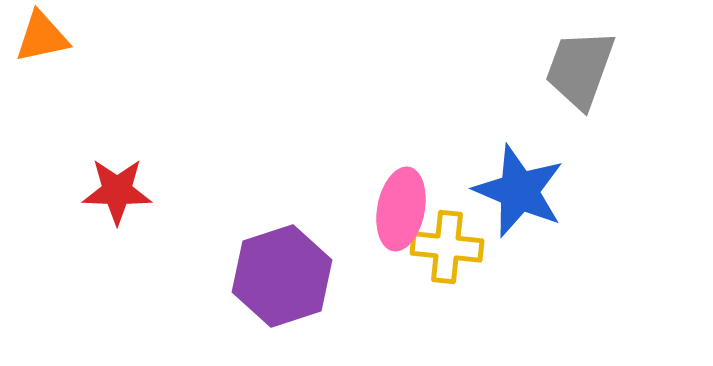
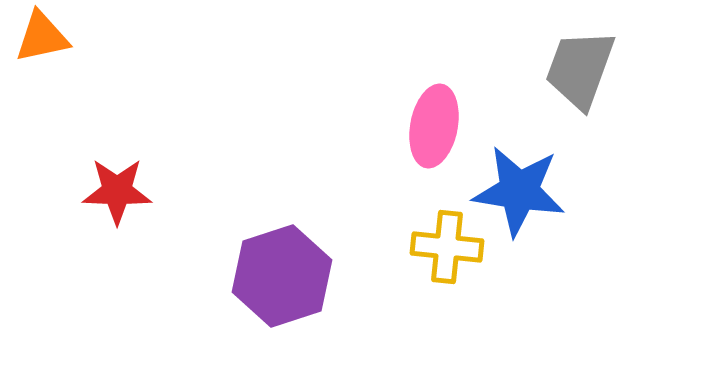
blue star: rotated 14 degrees counterclockwise
pink ellipse: moved 33 px right, 83 px up
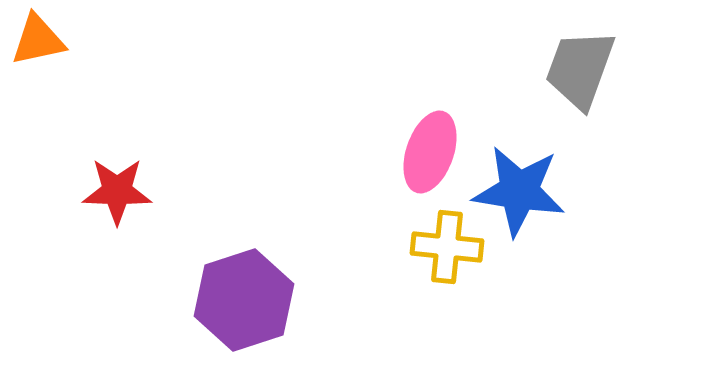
orange triangle: moved 4 px left, 3 px down
pink ellipse: moved 4 px left, 26 px down; rotated 8 degrees clockwise
purple hexagon: moved 38 px left, 24 px down
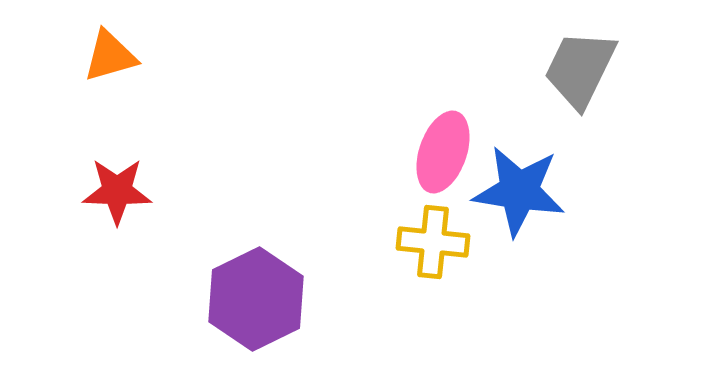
orange triangle: moved 72 px right, 16 px down; rotated 4 degrees counterclockwise
gray trapezoid: rotated 6 degrees clockwise
pink ellipse: moved 13 px right
yellow cross: moved 14 px left, 5 px up
purple hexagon: moved 12 px right, 1 px up; rotated 8 degrees counterclockwise
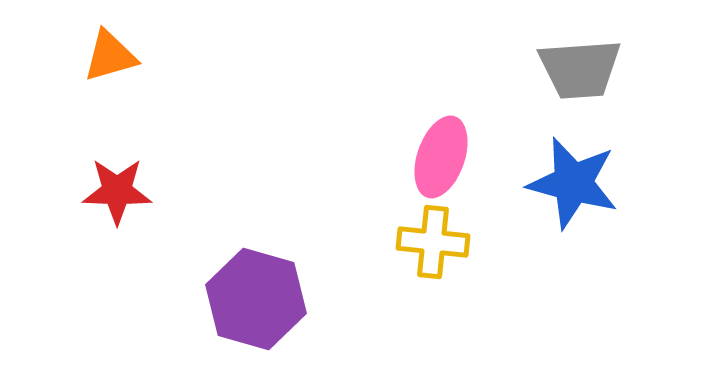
gray trapezoid: rotated 120 degrees counterclockwise
pink ellipse: moved 2 px left, 5 px down
blue star: moved 54 px right, 8 px up; rotated 6 degrees clockwise
purple hexagon: rotated 18 degrees counterclockwise
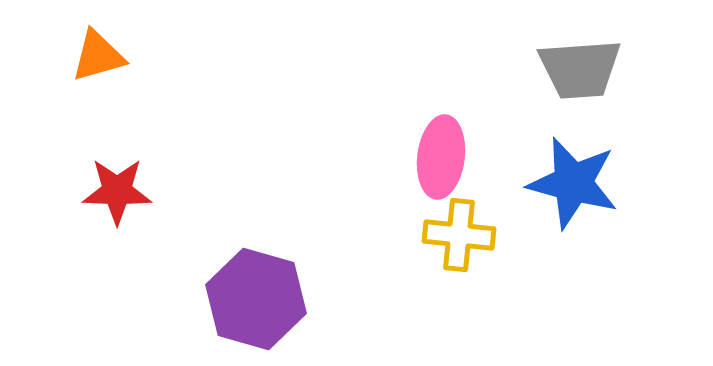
orange triangle: moved 12 px left
pink ellipse: rotated 12 degrees counterclockwise
yellow cross: moved 26 px right, 7 px up
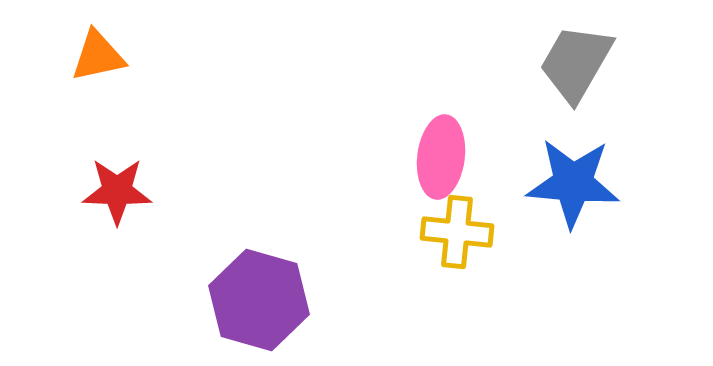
orange triangle: rotated 4 degrees clockwise
gray trapezoid: moved 4 px left, 6 px up; rotated 124 degrees clockwise
blue star: rotated 10 degrees counterclockwise
yellow cross: moved 2 px left, 3 px up
purple hexagon: moved 3 px right, 1 px down
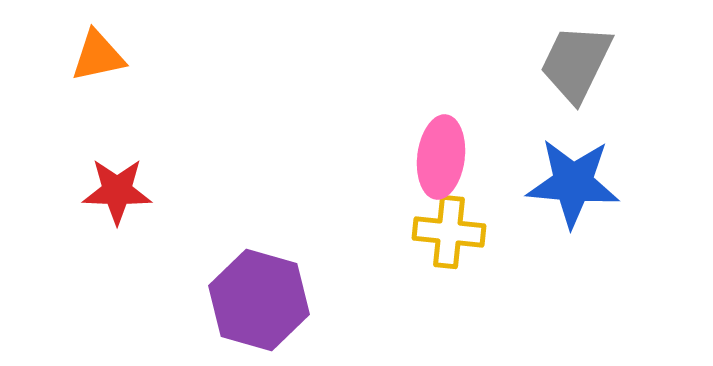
gray trapezoid: rotated 4 degrees counterclockwise
yellow cross: moved 8 px left
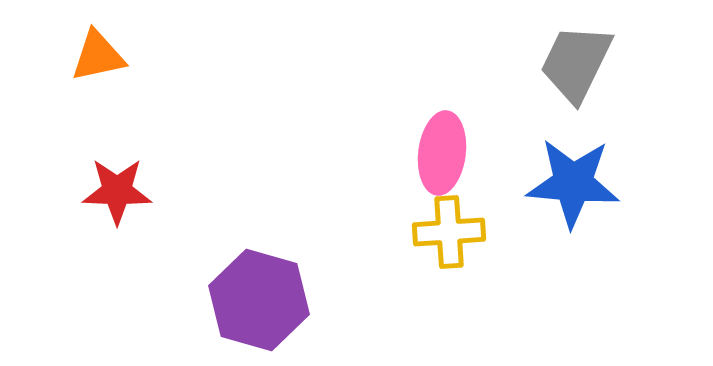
pink ellipse: moved 1 px right, 4 px up
yellow cross: rotated 10 degrees counterclockwise
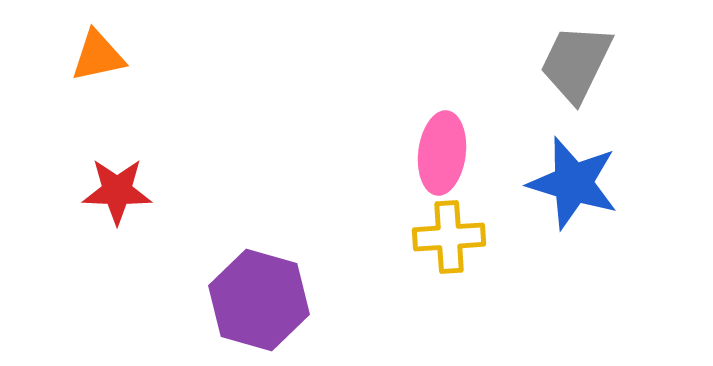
blue star: rotated 12 degrees clockwise
yellow cross: moved 5 px down
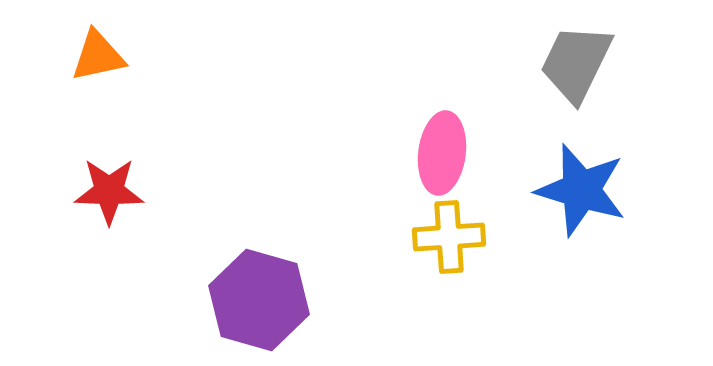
blue star: moved 8 px right, 7 px down
red star: moved 8 px left
